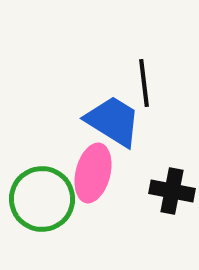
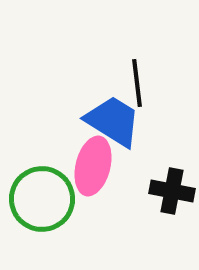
black line: moved 7 px left
pink ellipse: moved 7 px up
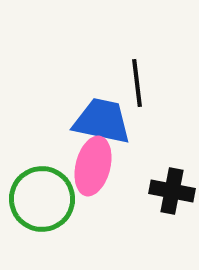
blue trapezoid: moved 11 px left; rotated 20 degrees counterclockwise
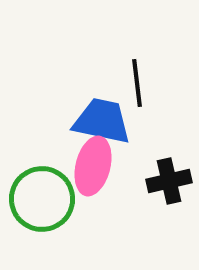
black cross: moved 3 px left, 10 px up; rotated 24 degrees counterclockwise
